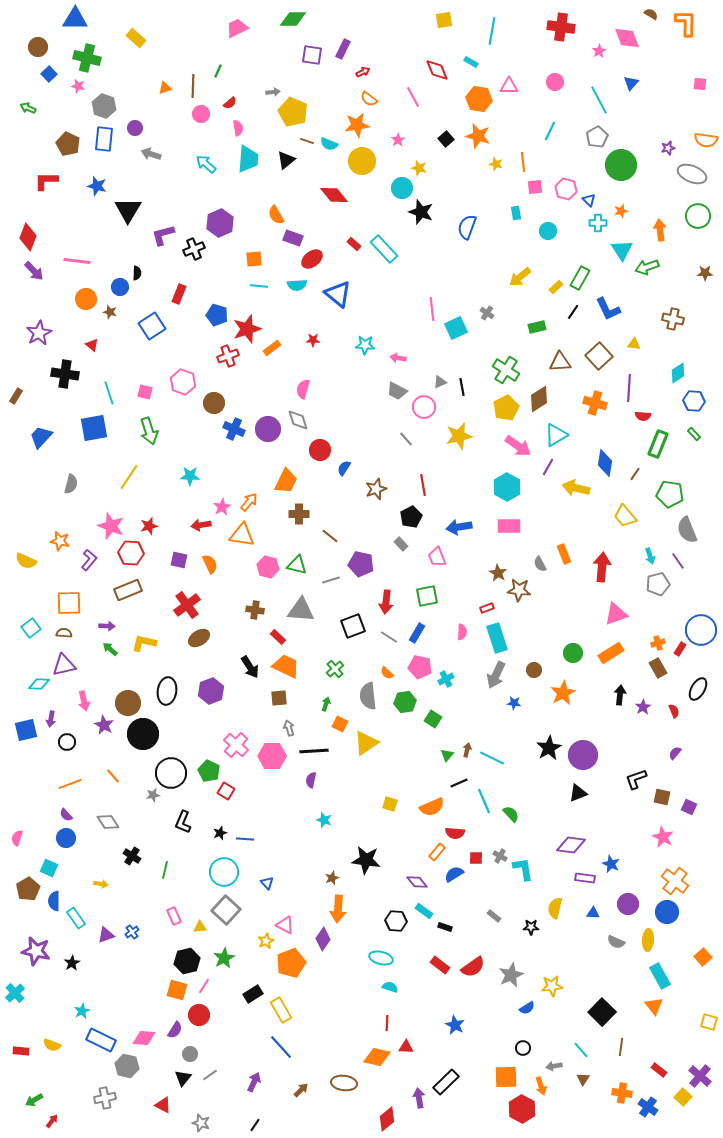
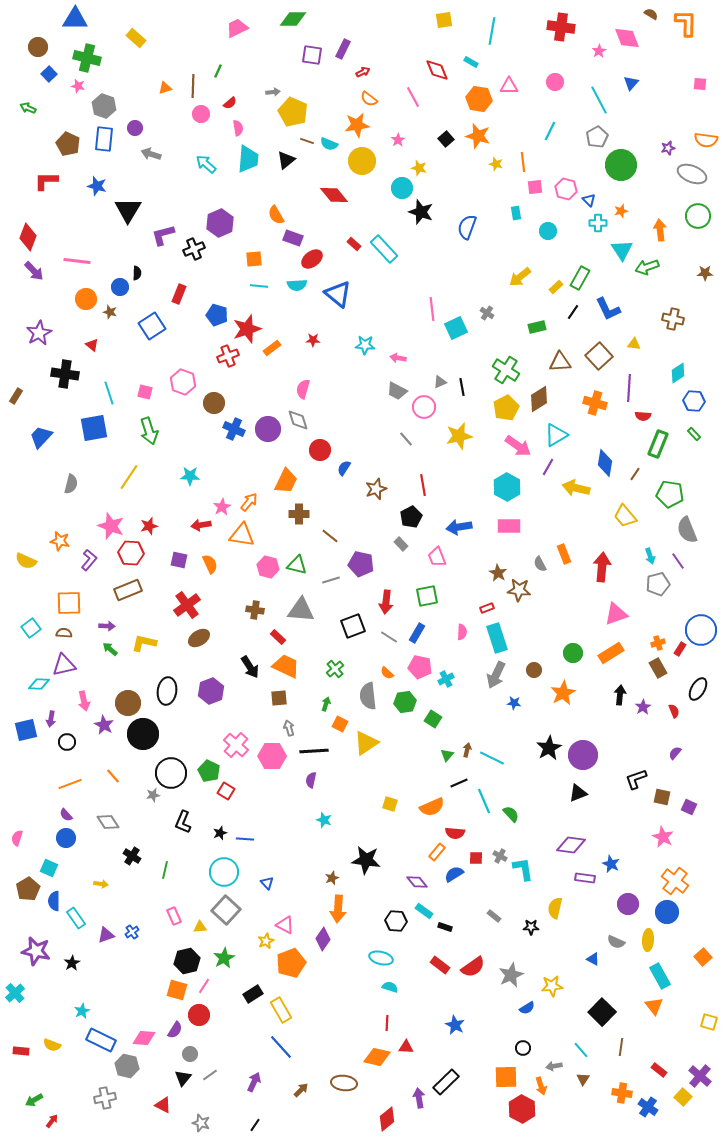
blue triangle at (593, 913): moved 46 px down; rotated 24 degrees clockwise
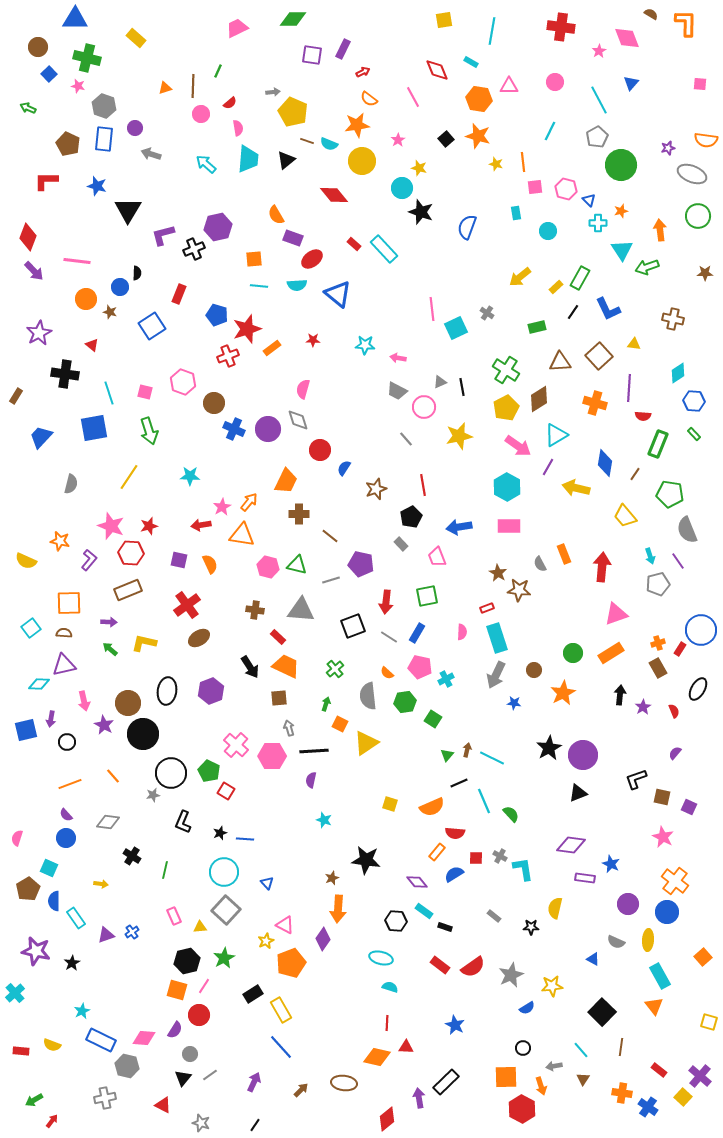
purple hexagon at (220, 223): moved 2 px left, 4 px down; rotated 12 degrees clockwise
purple arrow at (107, 626): moved 2 px right, 4 px up
gray diamond at (108, 822): rotated 50 degrees counterclockwise
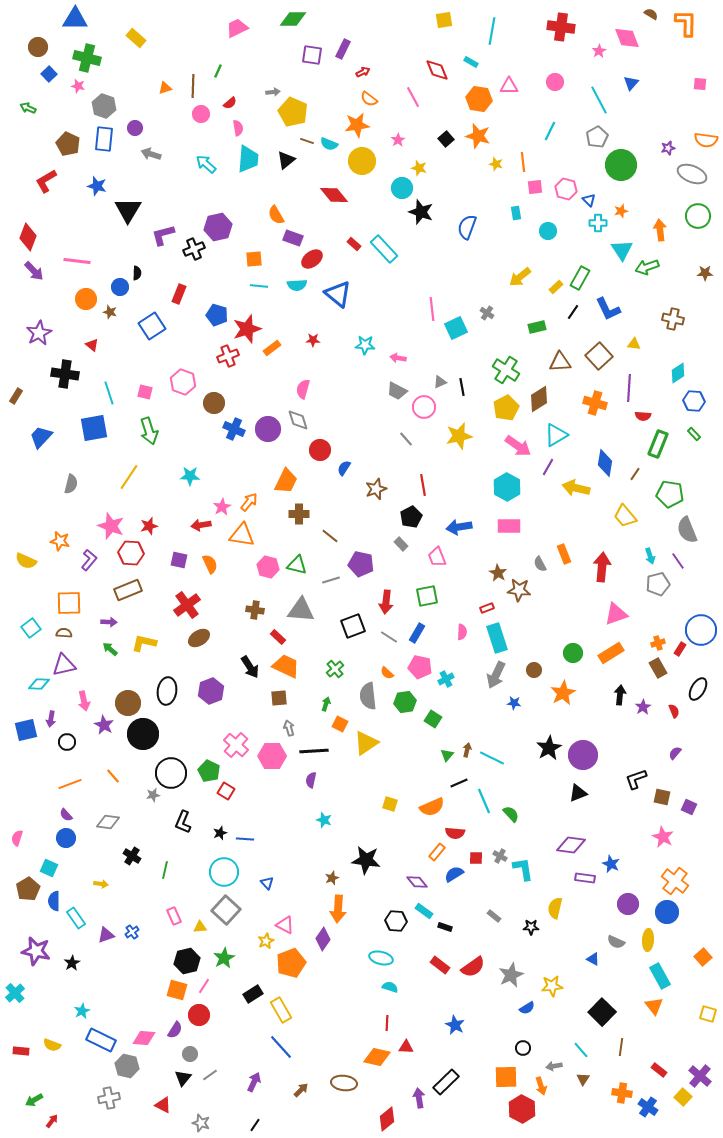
red L-shape at (46, 181): rotated 30 degrees counterclockwise
yellow square at (709, 1022): moved 1 px left, 8 px up
gray cross at (105, 1098): moved 4 px right
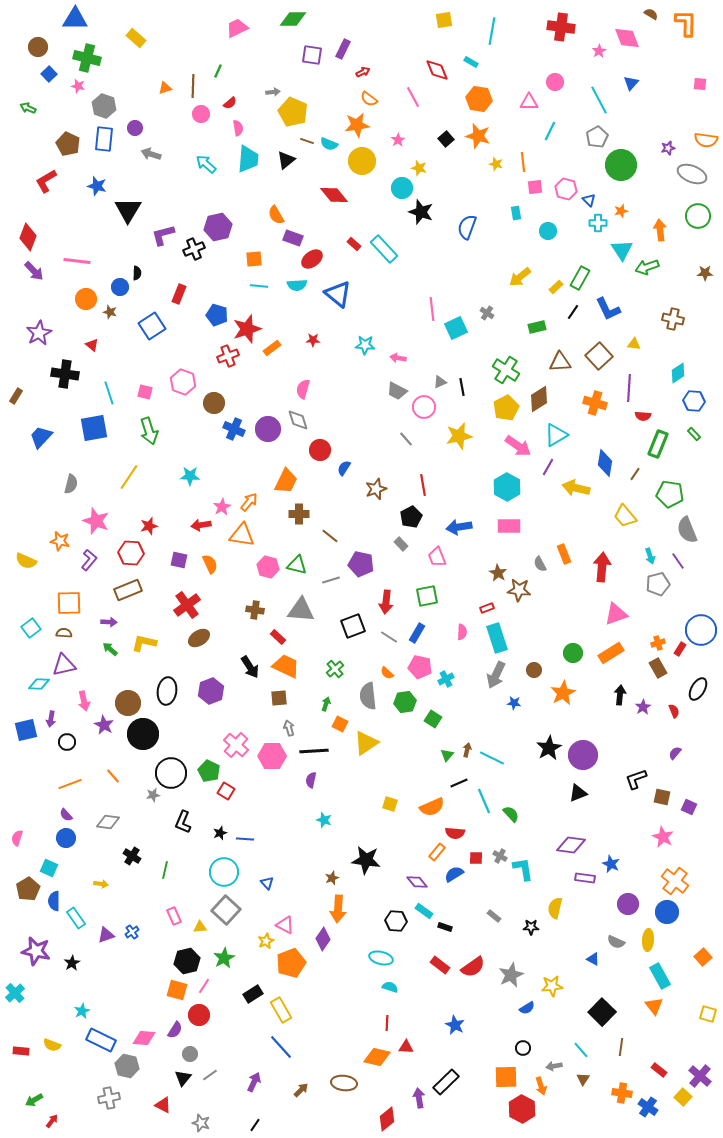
pink triangle at (509, 86): moved 20 px right, 16 px down
pink star at (111, 526): moved 15 px left, 5 px up
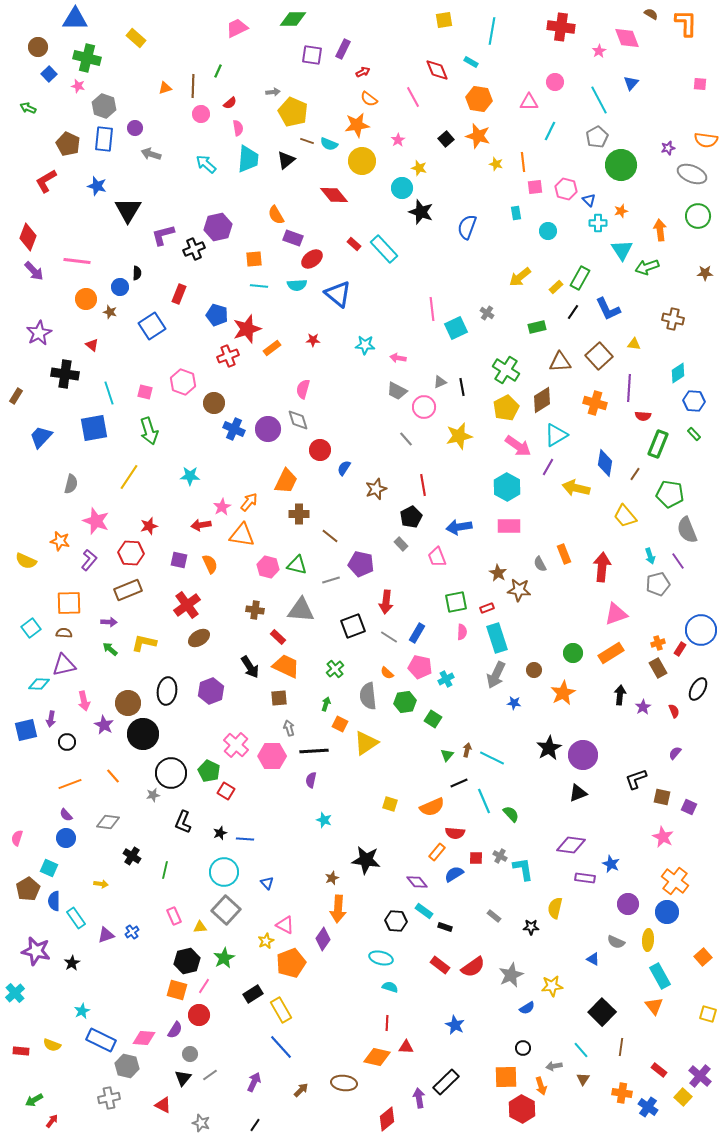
brown diamond at (539, 399): moved 3 px right, 1 px down
green square at (427, 596): moved 29 px right, 6 px down
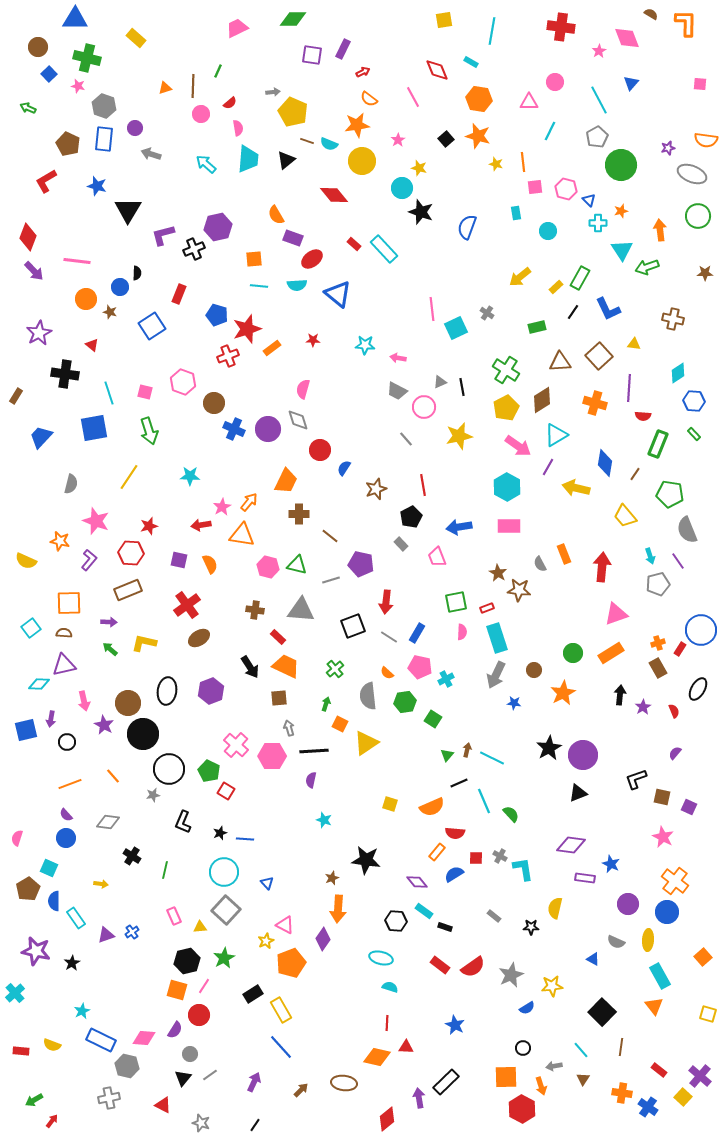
black circle at (171, 773): moved 2 px left, 4 px up
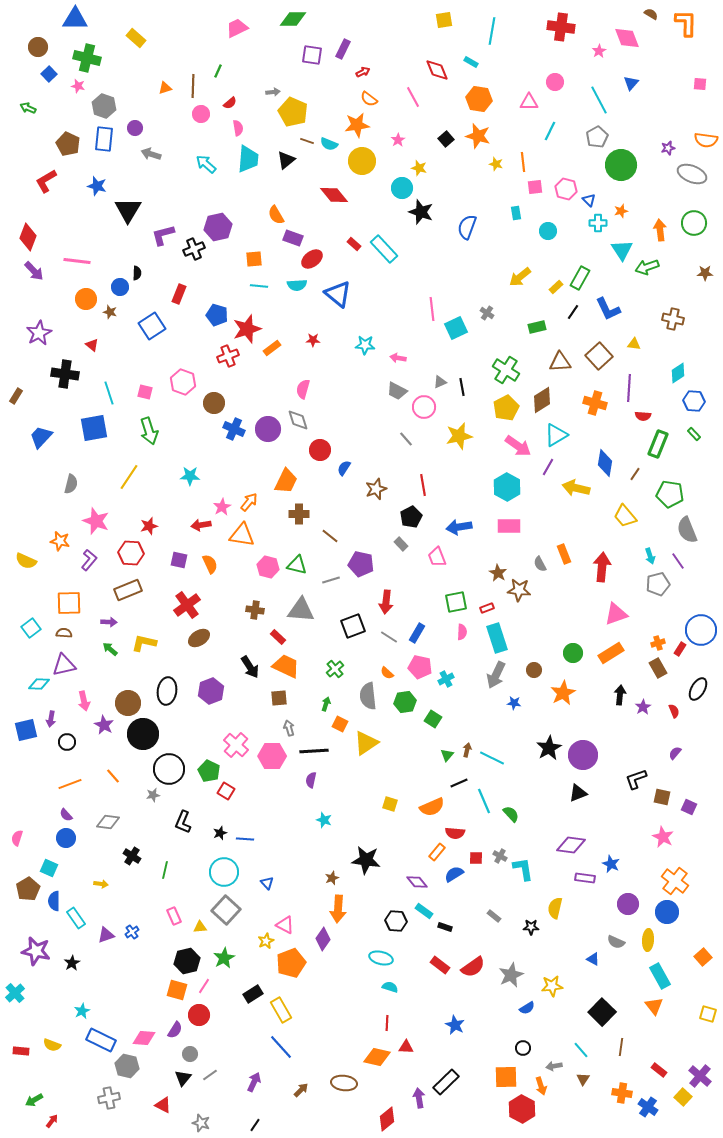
green circle at (698, 216): moved 4 px left, 7 px down
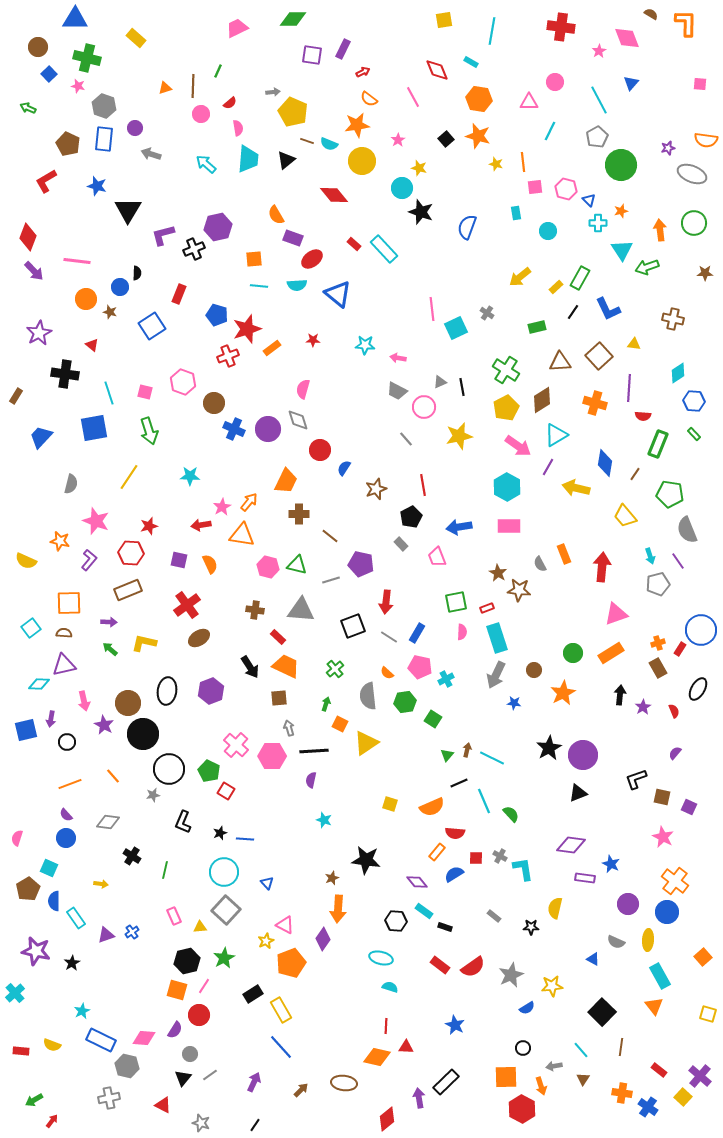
red line at (387, 1023): moved 1 px left, 3 px down
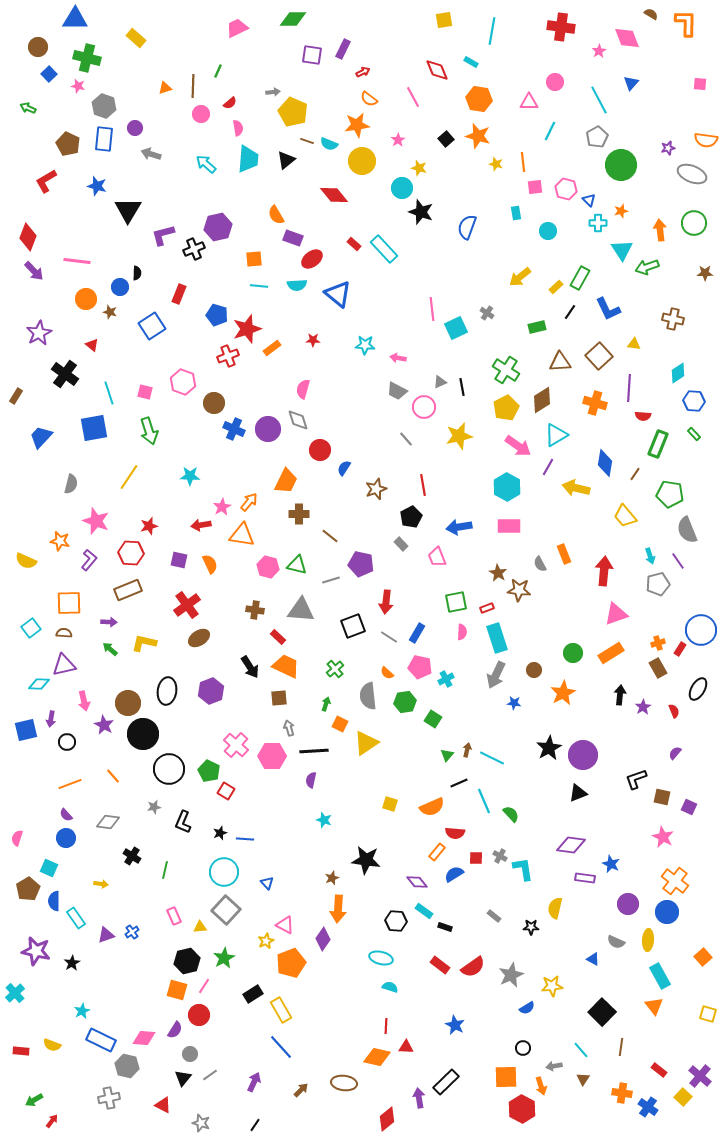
black line at (573, 312): moved 3 px left
black cross at (65, 374): rotated 28 degrees clockwise
red arrow at (602, 567): moved 2 px right, 4 px down
gray star at (153, 795): moved 1 px right, 12 px down
